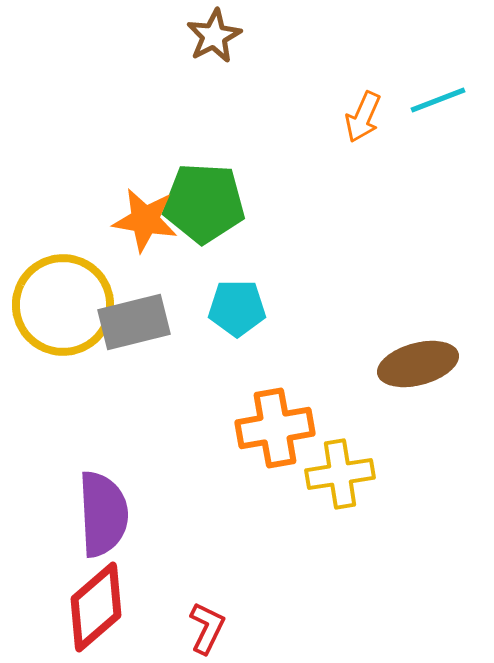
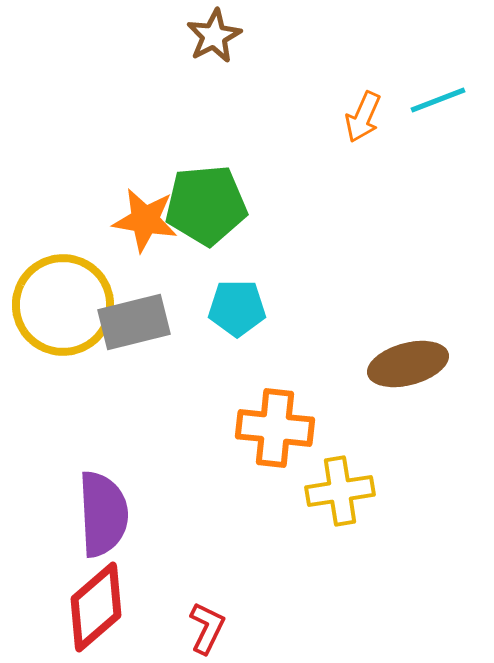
green pentagon: moved 2 px right, 2 px down; rotated 8 degrees counterclockwise
brown ellipse: moved 10 px left
orange cross: rotated 16 degrees clockwise
yellow cross: moved 17 px down
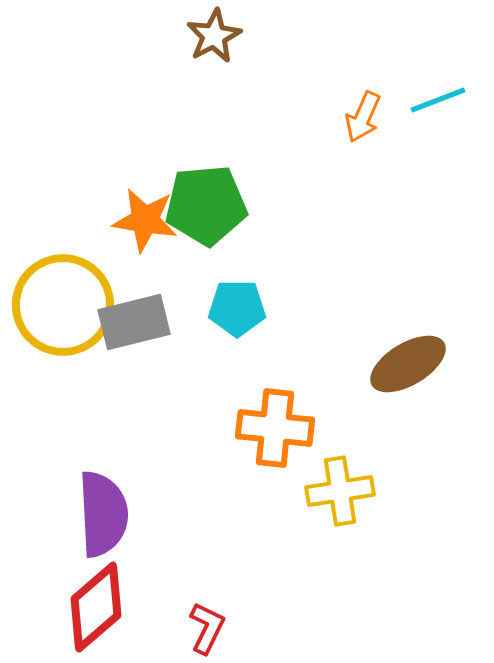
brown ellipse: rotated 16 degrees counterclockwise
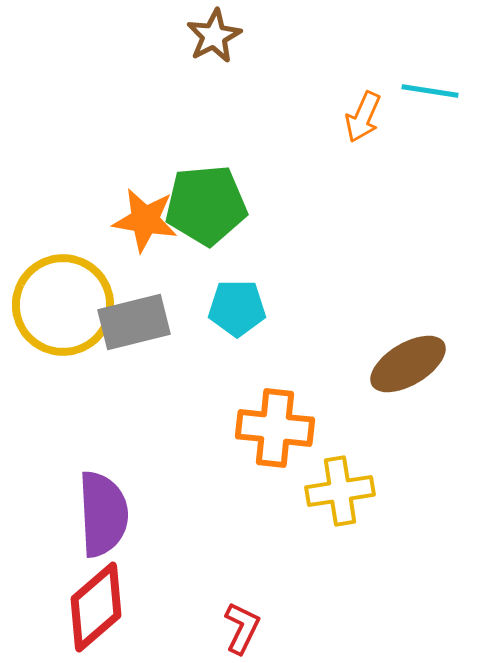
cyan line: moved 8 px left, 9 px up; rotated 30 degrees clockwise
red L-shape: moved 35 px right
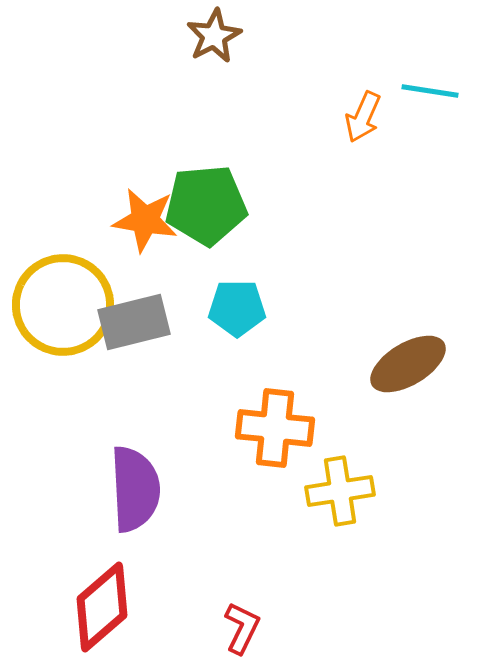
purple semicircle: moved 32 px right, 25 px up
red diamond: moved 6 px right
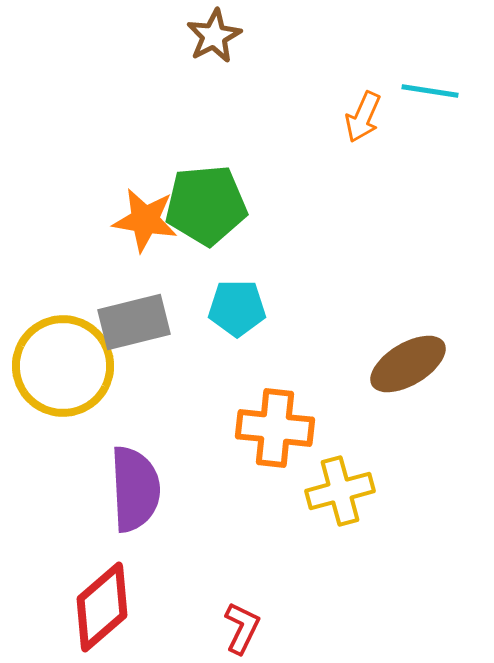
yellow circle: moved 61 px down
yellow cross: rotated 6 degrees counterclockwise
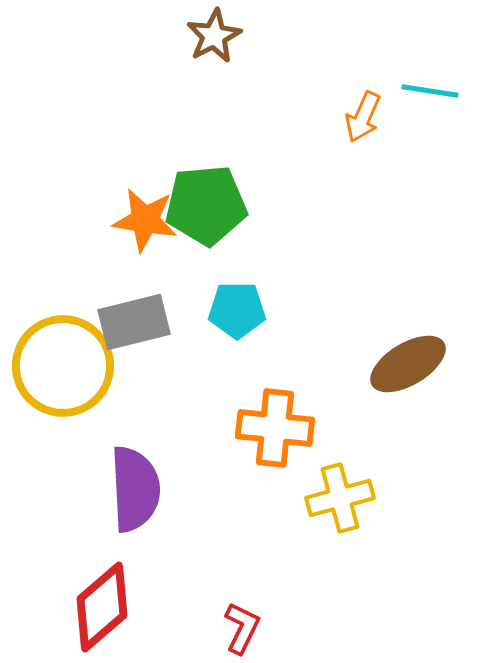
cyan pentagon: moved 2 px down
yellow cross: moved 7 px down
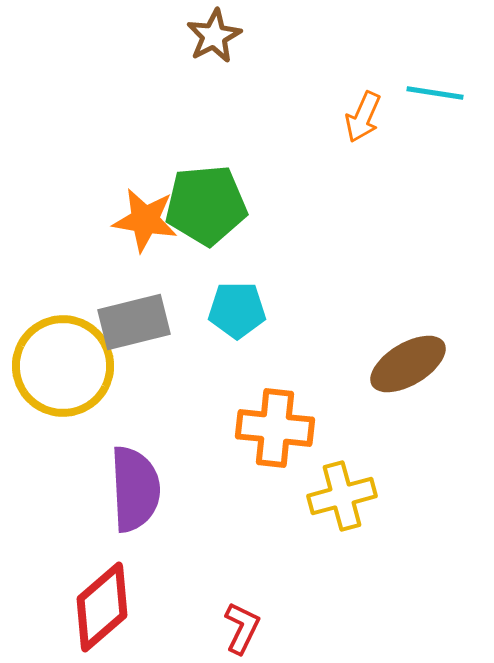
cyan line: moved 5 px right, 2 px down
yellow cross: moved 2 px right, 2 px up
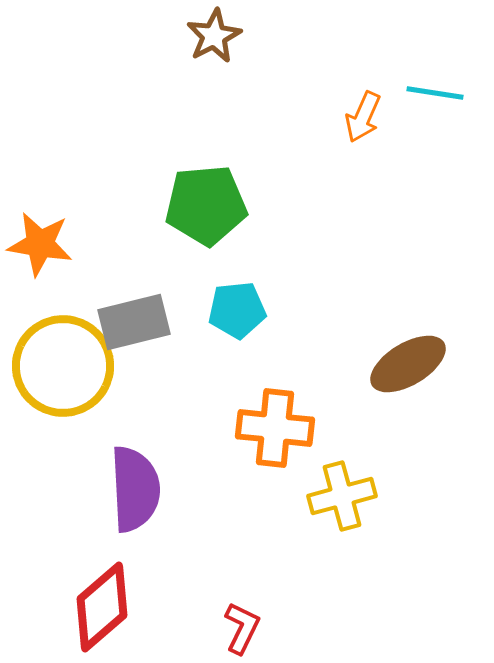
orange star: moved 105 px left, 24 px down
cyan pentagon: rotated 6 degrees counterclockwise
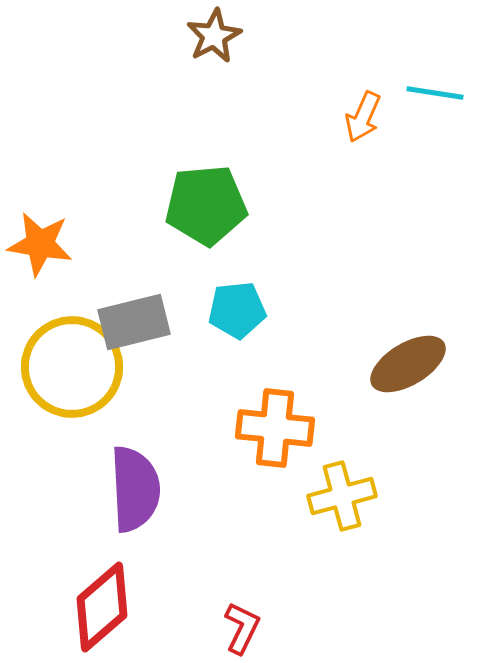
yellow circle: moved 9 px right, 1 px down
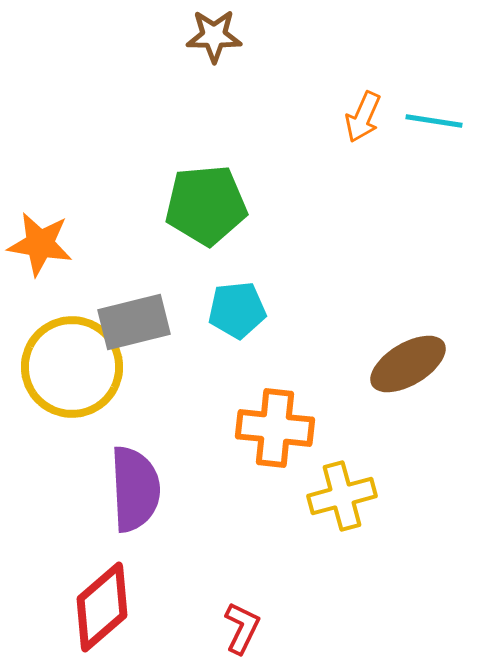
brown star: rotated 28 degrees clockwise
cyan line: moved 1 px left, 28 px down
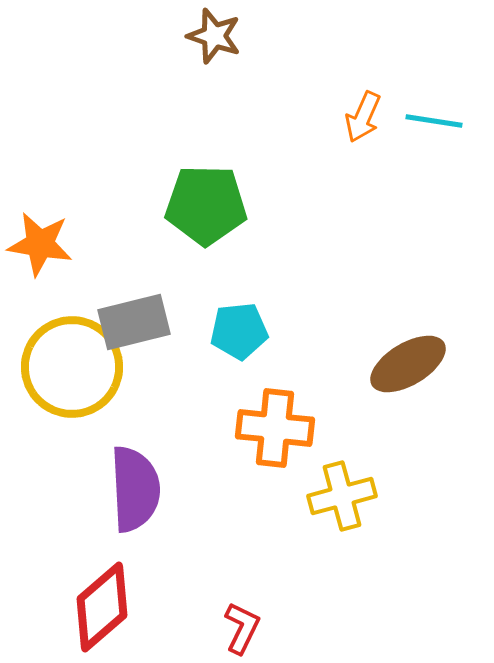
brown star: rotated 18 degrees clockwise
green pentagon: rotated 6 degrees clockwise
cyan pentagon: moved 2 px right, 21 px down
